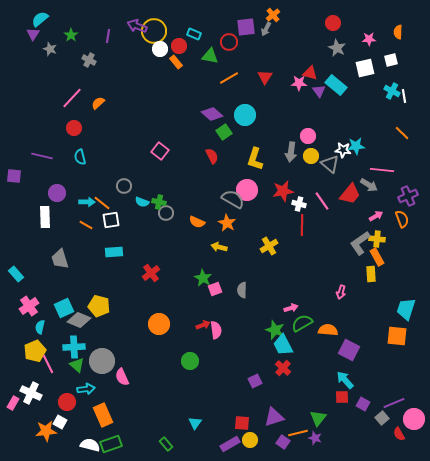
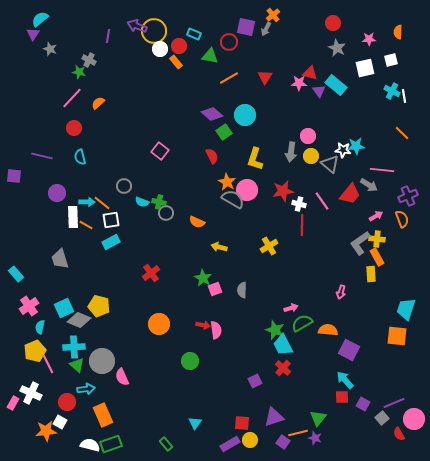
purple square at (246, 27): rotated 18 degrees clockwise
green star at (71, 35): moved 8 px right, 37 px down; rotated 24 degrees counterclockwise
white rectangle at (45, 217): moved 28 px right
orange star at (227, 223): moved 41 px up
cyan rectangle at (114, 252): moved 3 px left, 10 px up; rotated 24 degrees counterclockwise
red arrow at (203, 325): rotated 32 degrees clockwise
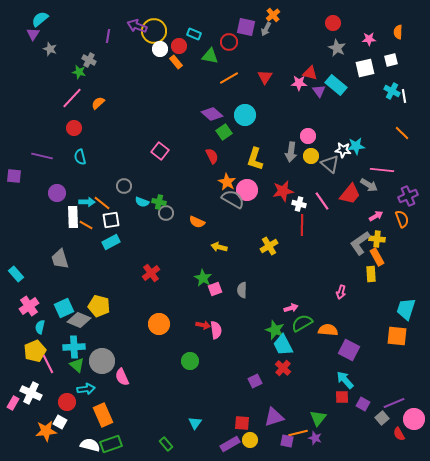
purple square at (283, 442): moved 4 px right, 1 px up; rotated 24 degrees counterclockwise
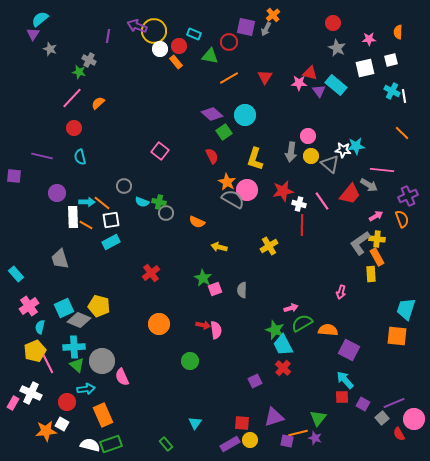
white square at (60, 422): moved 2 px right, 2 px down
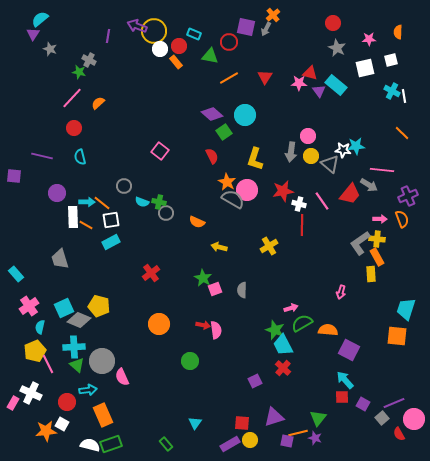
pink arrow at (376, 216): moved 4 px right, 3 px down; rotated 32 degrees clockwise
cyan arrow at (86, 389): moved 2 px right, 1 px down
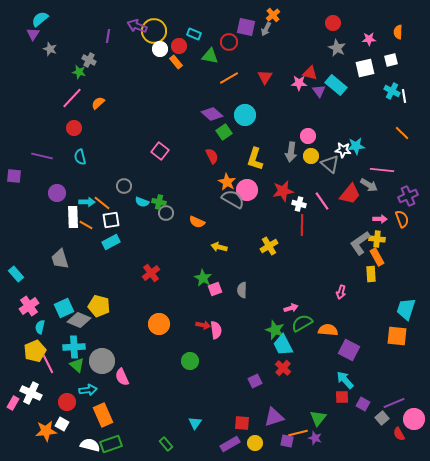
yellow circle at (250, 440): moved 5 px right, 3 px down
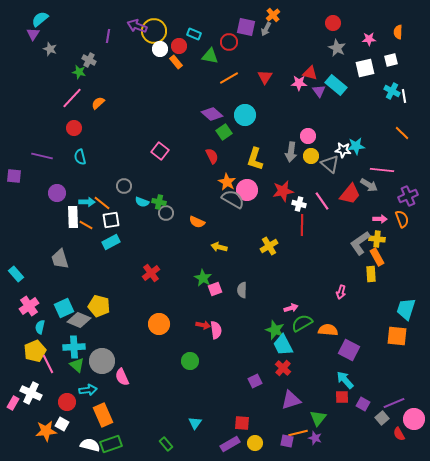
purple triangle at (274, 417): moved 17 px right, 17 px up
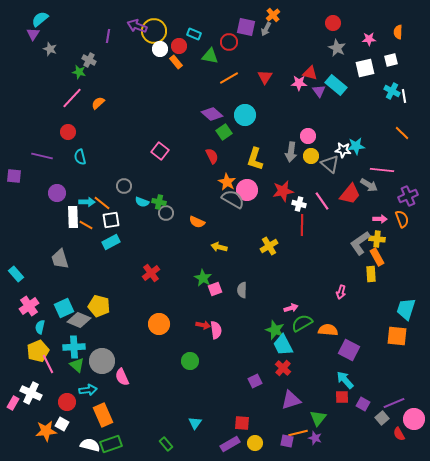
red circle at (74, 128): moved 6 px left, 4 px down
yellow pentagon at (35, 351): moved 3 px right
